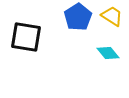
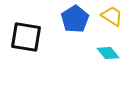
blue pentagon: moved 3 px left, 2 px down
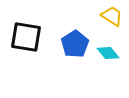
blue pentagon: moved 25 px down
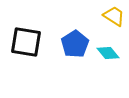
yellow trapezoid: moved 2 px right
black square: moved 5 px down
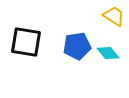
blue pentagon: moved 2 px right, 2 px down; rotated 24 degrees clockwise
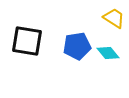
yellow trapezoid: moved 2 px down
black square: moved 1 px right, 1 px up
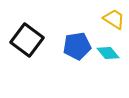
yellow trapezoid: moved 1 px down
black square: moved 1 px up; rotated 28 degrees clockwise
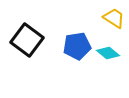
yellow trapezoid: moved 1 px up
cyan diamond: rotated 10 degrees counterclockwise
